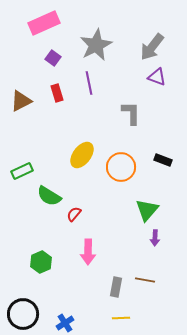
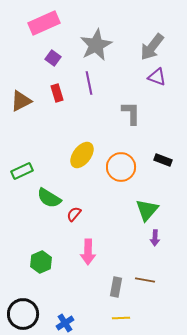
green semicircle: moved 2 px down
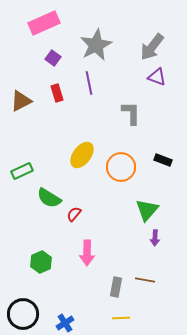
pink arrow: moved 1 px left, 1 px down
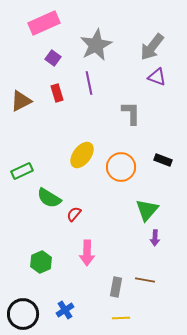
blue cross: moved 13 px up
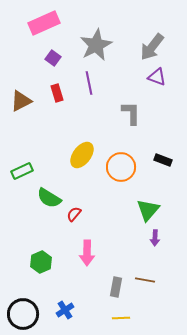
green triangle: moved 1 px right
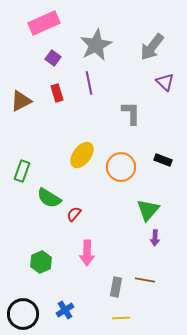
purple triangle: moved 8 px right, 5 px down; rotated 24 degrees clockwise
green rectangle: rotated 45 degrees counterclockwise
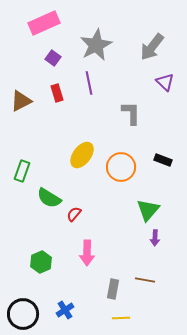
gray rectangle: moved 3 px left, 2 px down
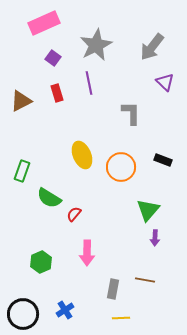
yellow ellipse: rotated 60 degrees counterclockwise
